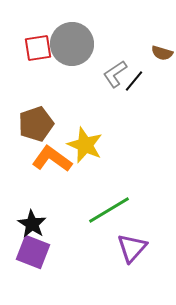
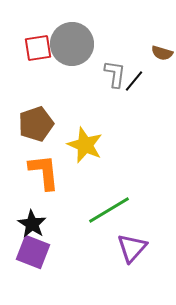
gray L-shape: rotated 132 degrees clockwise
orange L-shape: moved 8 px left, 13 px down; rotated 48 degrees clockwise
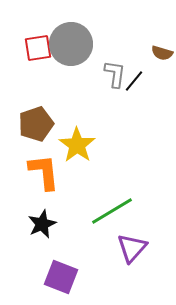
gray circle: moved 1 px left
yellow star: moved 8 px left; rotated 12 degrees clockwise
green line: moved 3 px right, 1 px down
black star: moved 10 px right; rotated 16 degrees clockwise
purple square: moved 28 px right, 25 px down
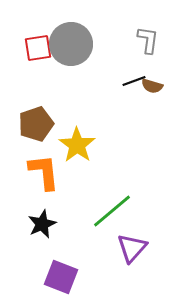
brown semicircle: moved 10 px left, 33 px down
gray L-shape: moved 33 px right, 34 px up
black line: rotated 30 degrees clockwise
green line: rotated 9 degrees counterclockwise
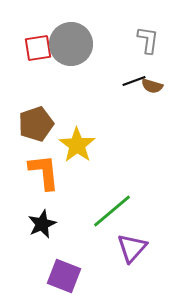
purple square: moved 3 px right, 1 px up
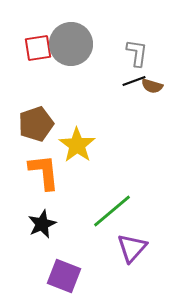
gray L-shape: moved 11 px left, 13 px down
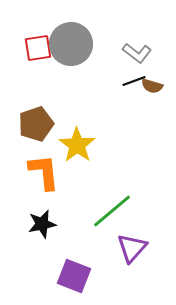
gray L-shape: rotated 120 degrees clockwise
black star: rotated 12 degrees clockwise
purple square: moved 10 px right
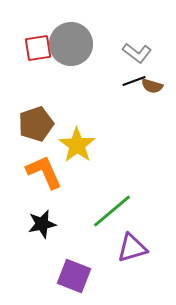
orange L-shape: rotated 18 degrees counterclockwise
purple triangle: rotated 32 degrees clockwise
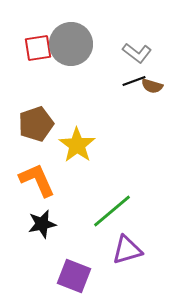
orange L-shape: moved 7 px left, 8 px down
purple triangle: moved 5 px left, 2 px down
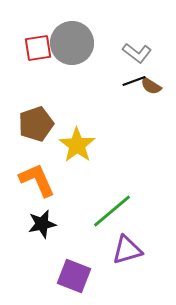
gray circle: moved 1 px right, 1 px up
brown semicircle: moved 1 px left; rotated 15 degrees clockwise
